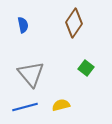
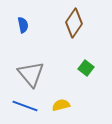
blue line: moved 1 px up; rotated 35 degrees clockwise
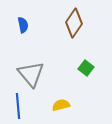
blue line: moved 7 px left; rotated 65 degrees clockwise
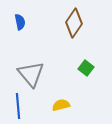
blue semicircle: moved 3 px left, 3 px up
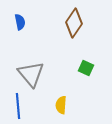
green square: rotated 14 degrees counterclockwise
yellow semicircle: rotated 72 degrees counterclockwise
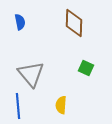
brown diamond: rotated 32 degrees counterclockwise
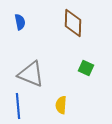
brown diamond: moved 1 px left
gray triangle: rotated 28 degrees counterclockwise
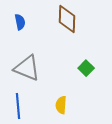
brown diamond: moved 6 px left, 4 px up
green square: rotated 21 degrees clockwise
gray triangle: moved 4 px left, 6 px up
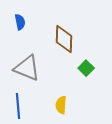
brown diamond: moved 3 px left, 20 px down
